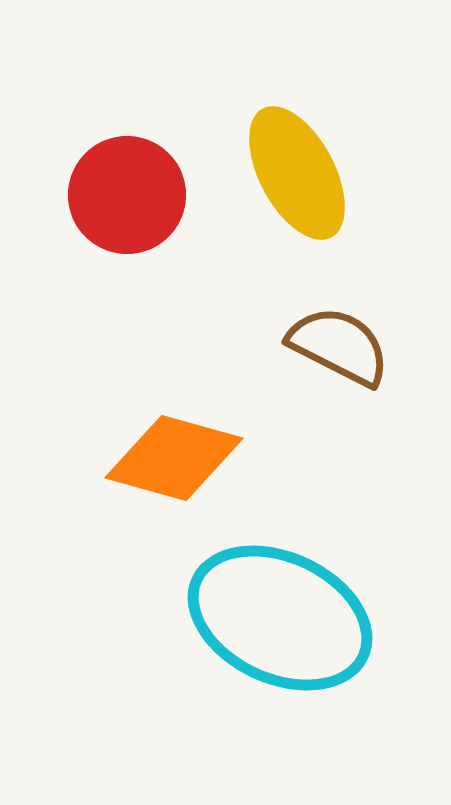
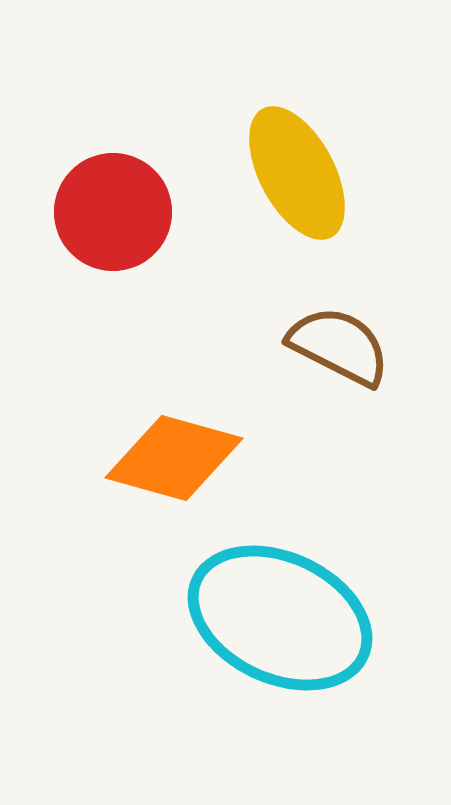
red circle: moved 14 px left, 17 px down
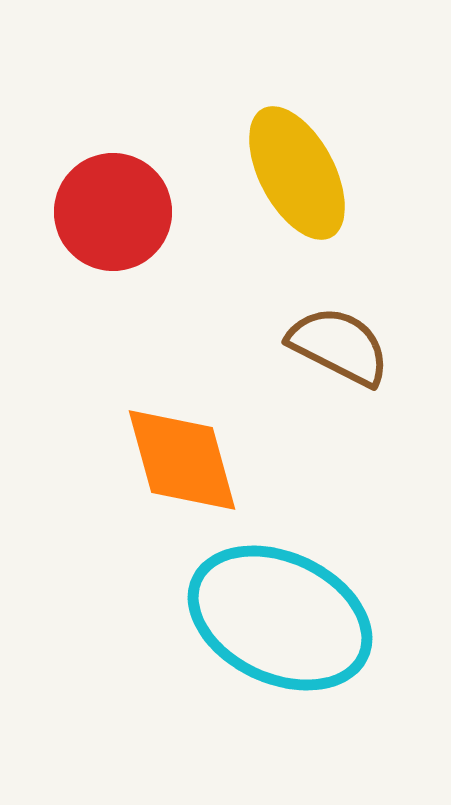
orange diamond: moved 8 px right, 2 px down; rotated 59 degrees clockwise
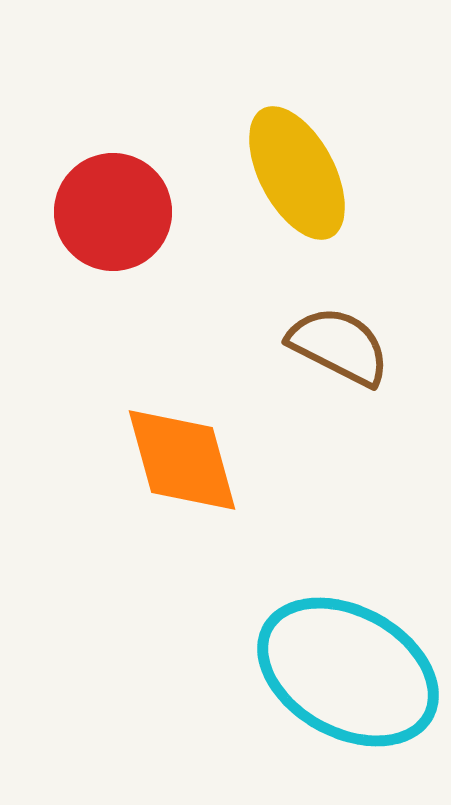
cyan ellipse: moved 68 px right, 54 px down; rotated 4 degrees clockwise
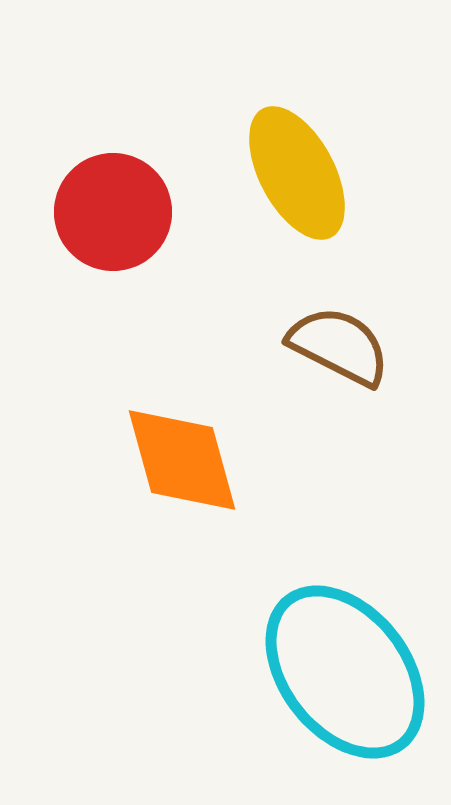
cyan ellipse: moved 3 px left; rotated 23 degrees clockwise
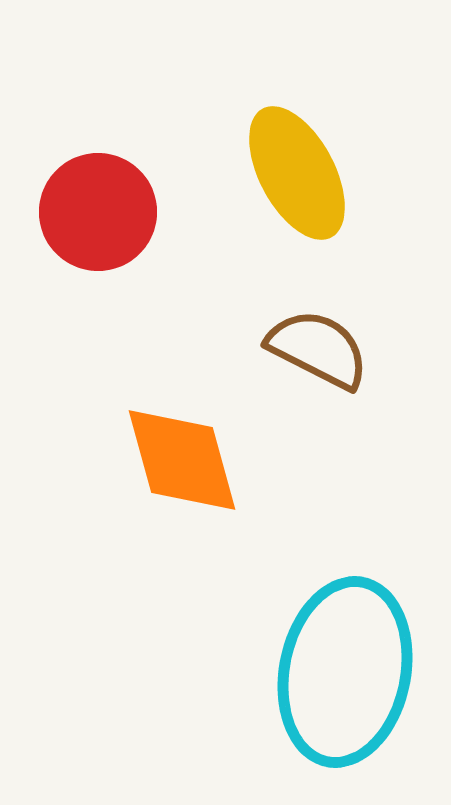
red circle: moved 15 px left
brown semicircle: moved 21 px left, 3 px down
cyan ellipse: rotated 49 degrees clockwise
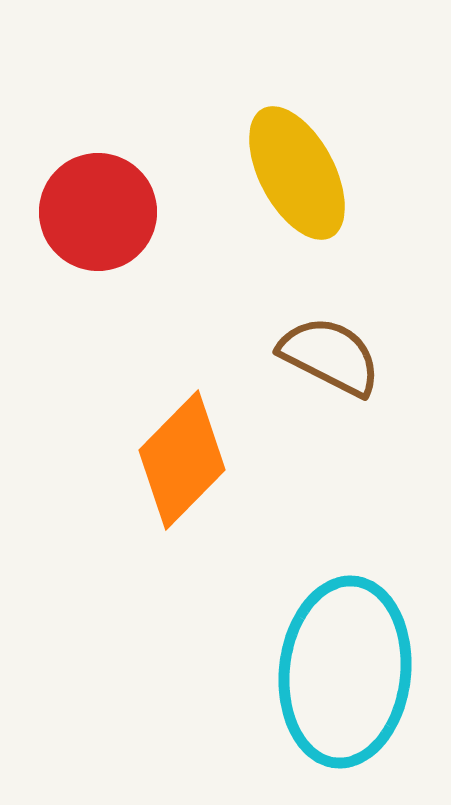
brown semicircle: moved 12 px right, 7 px down
orange diamond: rotated 60 degrees clockwise
cyan ellipse: rotated 5 degrees counterclockwise
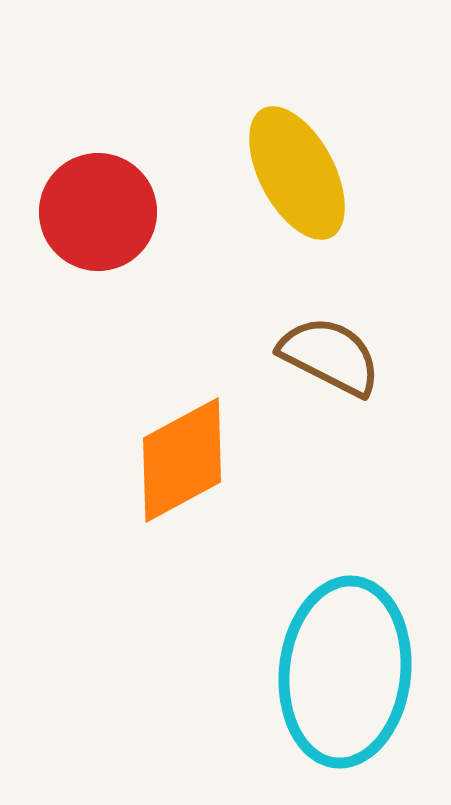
orange diamond: rotated 17 degrees clockwise
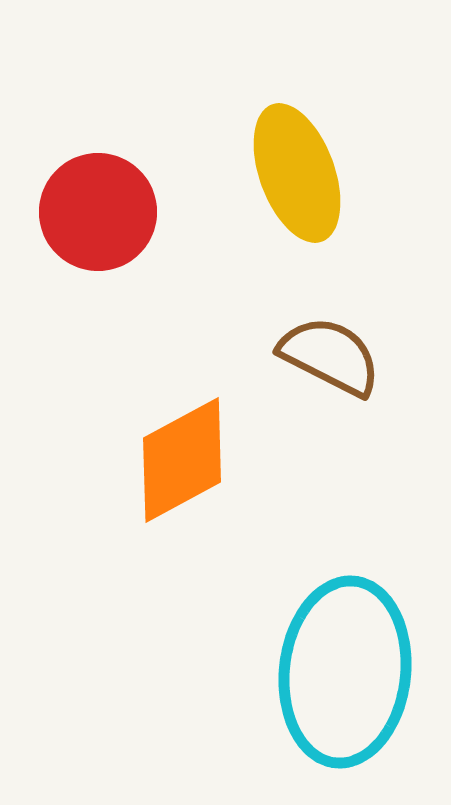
yellow ellipse: rotated 8 degrees clockwise
